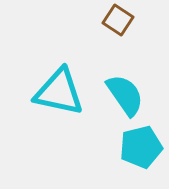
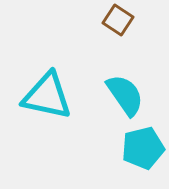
cyan triangle: moved 12 px left, 4 px down
cyan pentagon: moved 2 px right, 1 px down
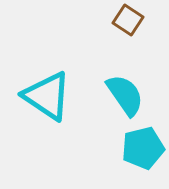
brown square: moved 10 px right
cyan triangle: rotated 22 degrees clockwise
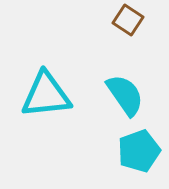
cyan triangle: moved 1 px left, 1 px up; rotated 40 degrees counterclockwise
cyan pentagon: moved 4 px left, 3 px down; rotated 6 degrees counterclockwise
